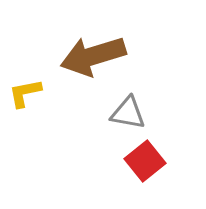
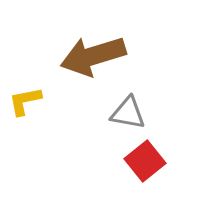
yellow L-shape: moved 8 px down
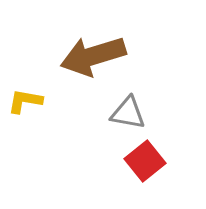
yellow L-shape: rotated 21 degrees clockwise
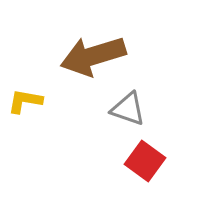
gray triangle: moved 4 px up; rotated 9 degrees clockwise
red square: rotated 15 degrees counterclockwise
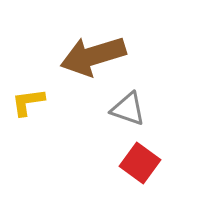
yellow L-shape: moved 3 px right, 1 px down; rotated 18 degrees counterclockwise
red square: moved 5 px left, 2 px down
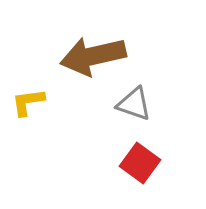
brown arrow: rotated 4 degrees clockwise
gray triangle: moved 6 px right, 5 px up
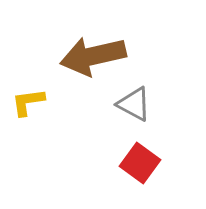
gray triangle: rotated 9 degrees clockwise
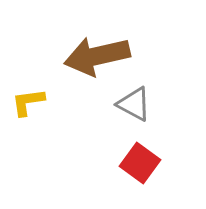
brown arrow: moved 4 px right
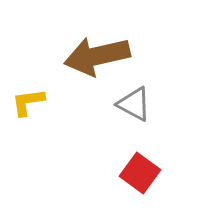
red square: moved 10 px down
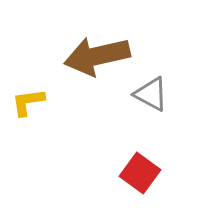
gray triangle: moved 17 px right, 10 px up
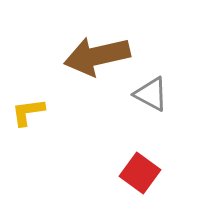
yellow L-shape: moved 10 px down
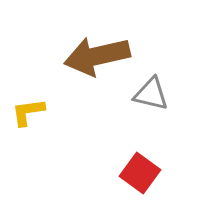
gray triangle: rotated 15 degrees counterclockwise
